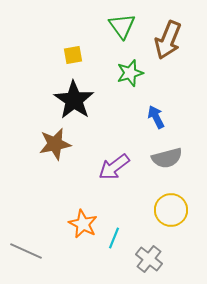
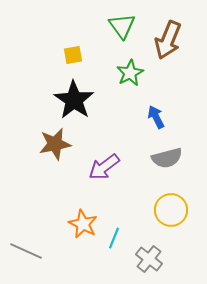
green star: rotated 12 degrees counterclockwise
purple arrow: moved 10 px left
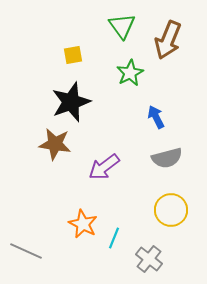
black star: moved 3 px left, 2 px down; rotated 18 degrees clockwise
brown star: rotated 20 degrees clockwise
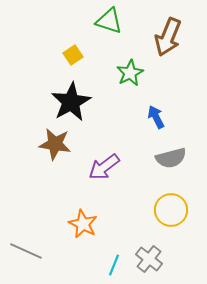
green triangle: moved 13 px left, 5 px up; rotated 36 degrees counterclockwise
brown arrow: moved 3 px up
yellow square: rotated 24 degrees counterclockwise
black star: rotated 9 degrees counterclockwise
gray semicircle: moved 4 px right
cyan line: moved 27 px down
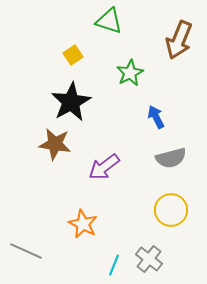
brown arrow: moved 11 px right, 3 px down
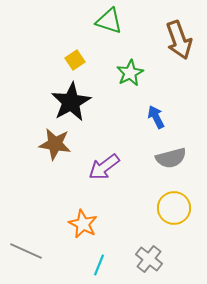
brown arrow: rotated 42 degrees counterclockwise
yellow square: moved 2 px right, 5 px down
yellow circle: moved 3 px right, 2 px up
cyan line: moved 15 px left
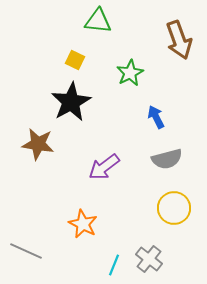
green triangle: moved 11 px left; rotated 12 degrees counterclockwise
yellow square: rotated 30 degrees counterclockwise
brown star: moved 17 px left
gray semicircle: moved 4 px left, 1 px down
cyan line: moved 15 px right
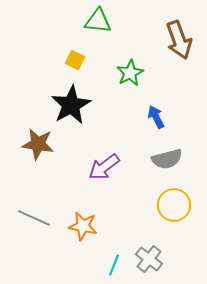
black star: moved 3 px down
yellow circle: moved 3 px up
orange star: moved 2 px down; rotated 16 degrees counterclockwise
gray line: moved 8 px right, 33 px up
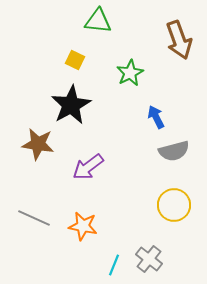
gray semicircle: moved 7 px right, 8 px up
purple arrow: moved 16 px left
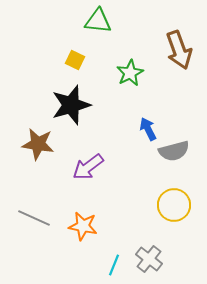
brown arrow: moved 10 px down
black star: rotated 12 degrees clockwise
blue arrow: moved 8 px left, 12 px down
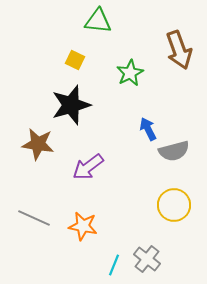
gray cross: moved 2 px left
